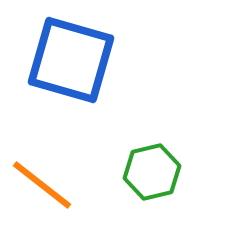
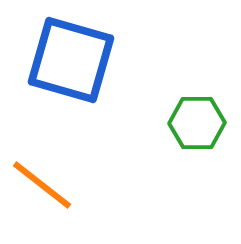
green hexagon: moved 45 px right, 49 px up; rotated 12 degrees clockwise
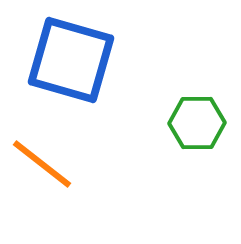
orange line: moved 21 px up
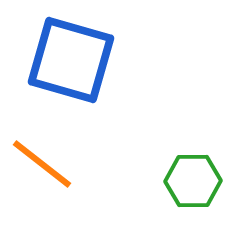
green hexagon: moved 4 px left, 58 px down
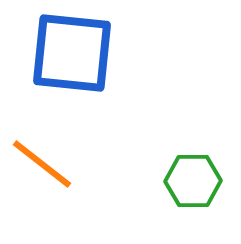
blue square: moved 1 px right, 7 px up; rotated 10 degrees counterclockwise
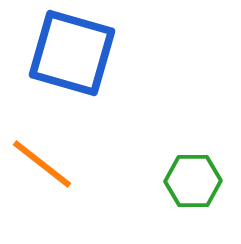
blue square: rotated 10 degrees clockwise
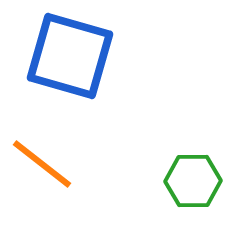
blue square: moved 2 px left, 3 px down
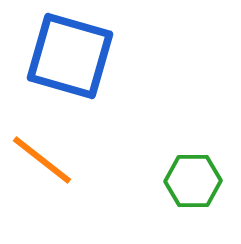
orange line: moved 4 px up
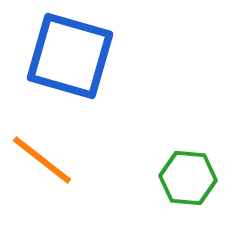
green hexagon: moved 5 px left, 3 px up; rotated 6 degrees clockwise
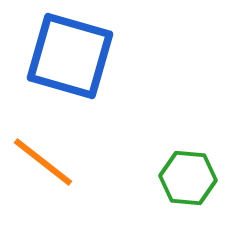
orange line: moved 1 px right, 2 px down
